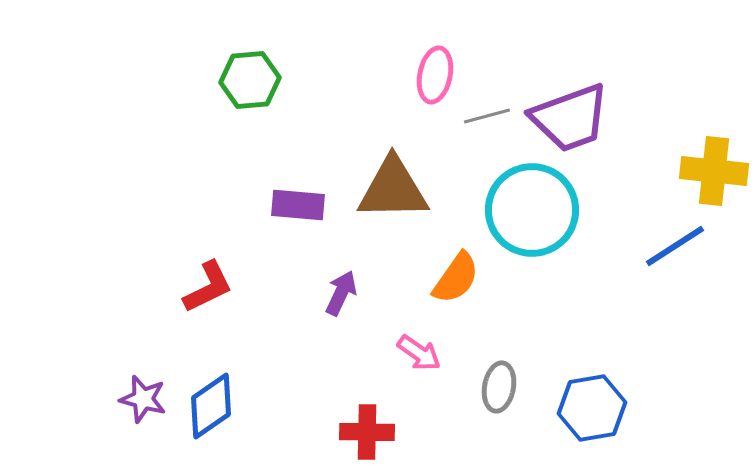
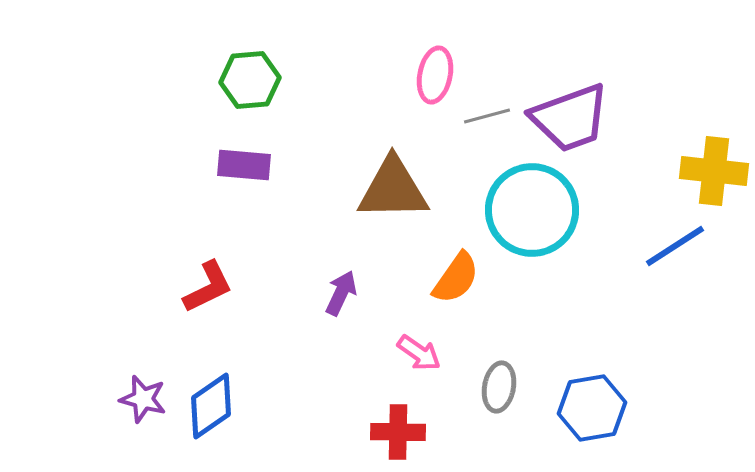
purple rectangle: moved 54 px left, 40 px up
red cross: moved 31 px right
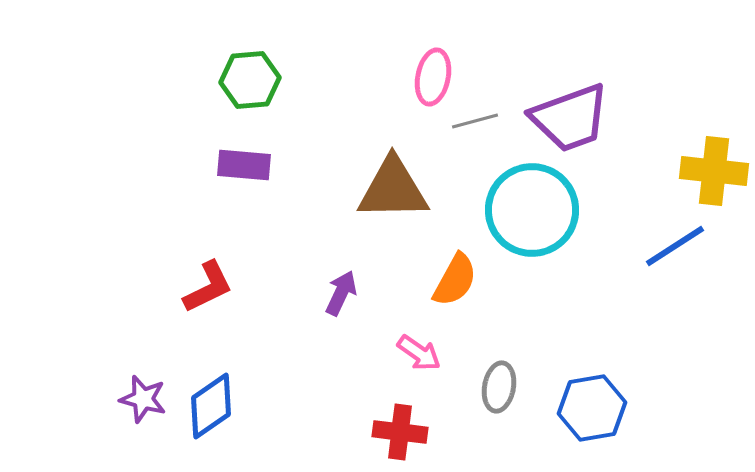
pink ellipse: moved 2 px left, 2 px down
gray line: moved 12 px left, 5 px down
orange semicircle: moved 1 px left, 2 px down; rotated 6 degrees counterclockwise
red cross: moved 2 px right; rotated 6 degrees clockwise
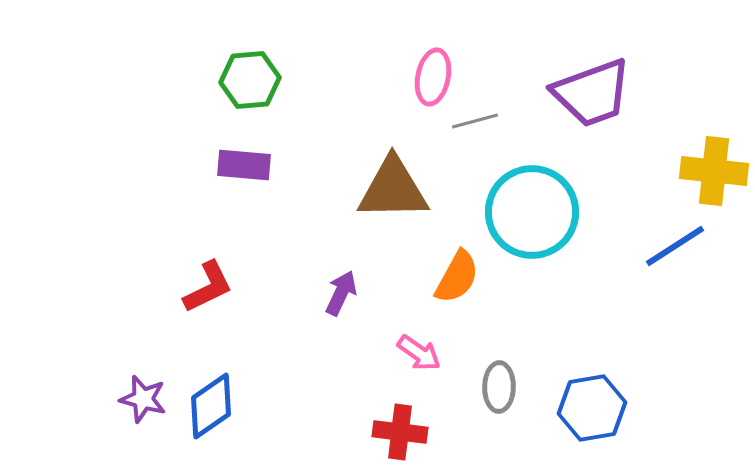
purple trapezoid: moved 22 px right, 25 px up
cyan circle: moved 2 px down
orange semicircle: moved 2 px right, 3 px up
gray ellipse: rotated 9 degrees counterclockwise
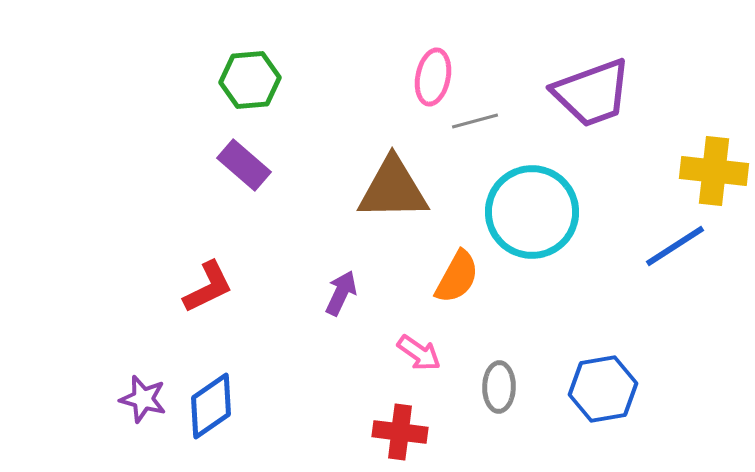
purple rectangle: rotated 36 degrees clockwise
blue hexagon: moved 11 px right, 19 px up
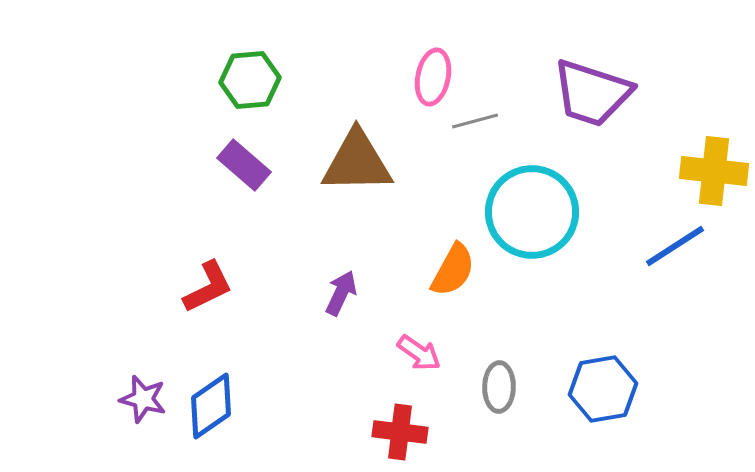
purple trapezoid: rotated 38 degrees clockwise
brown triangle: moved 36 px left, 27 px up
orange semicircle: moved 4 px left, 7 px up
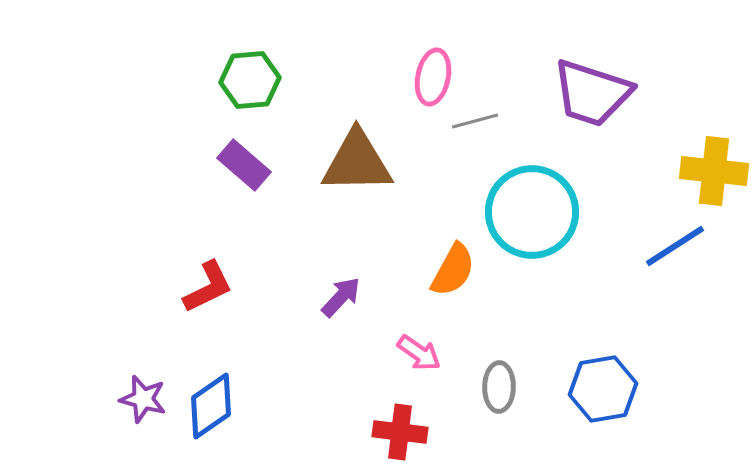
purple arrow: moved 4 px down; rotated 18 degrees clockwise
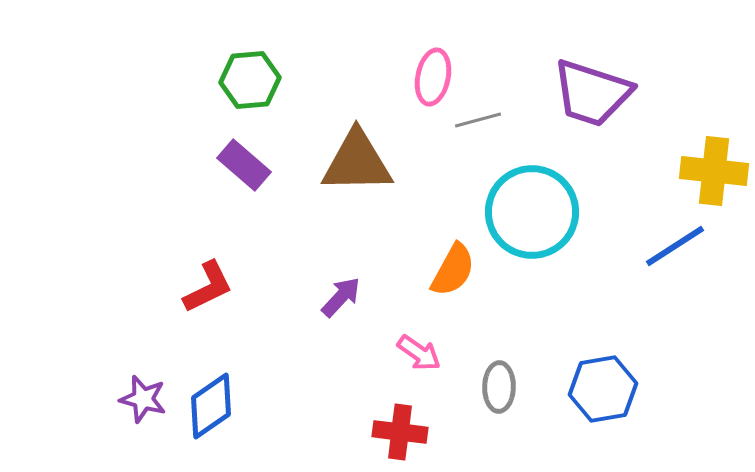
gray line: moved 3 px right, 1 px up
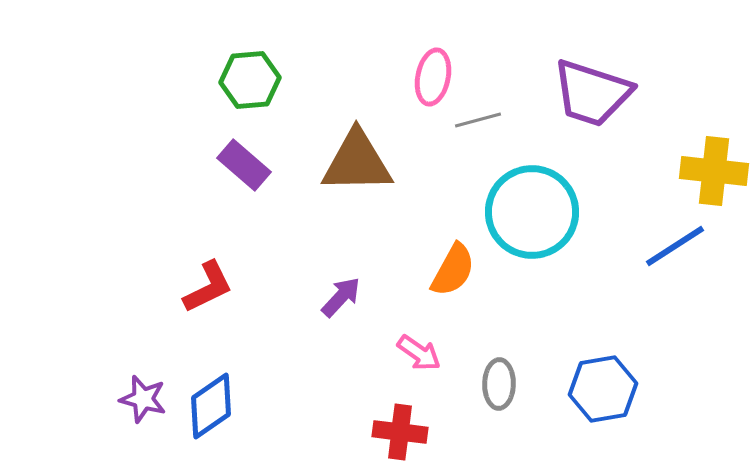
gray ellipse: moved 3 px up
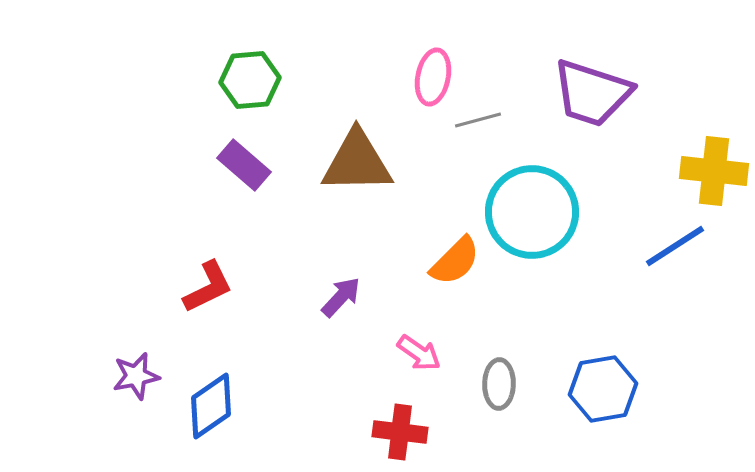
orange semicircle: moved 2 px right, 9 px up; rotated 16 degrees clockwise
purple star: moved 7 px left, 23 px up; rotated 27 degrees counterclockwise
